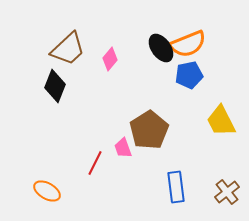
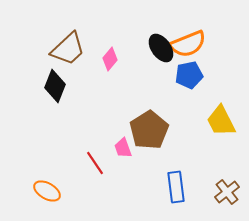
red line: rotated 60 degrees counterclockwise
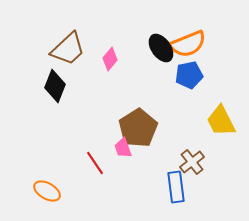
brown pentagon: moved 11 px left, 2 px up
brown cross: moved 35 px left, 30 px up
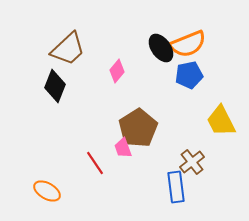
pink diamond: moved 7 px right, 12 px down
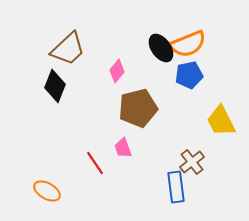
brown pentagon: moved 20 px up; rotated 18 degrees clockwise
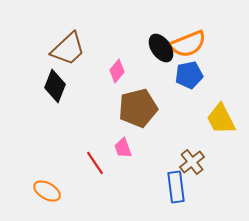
yellow trapezoid: moved 2 px up
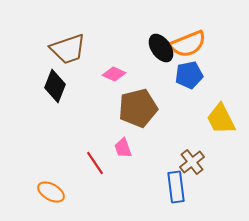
brown trapezoid: rotated 24 degrees clockwise
pink diamond: moved 3 px left, 3 px down; rotated 75 degrees clockwise
orange ellipse: moved 4 px right, 1 px down
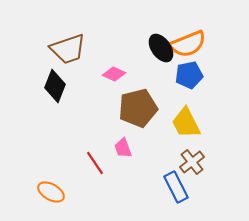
yellow trapezoid: moved 35 px left, 4 px down
blue rectangle: rotated 20 degrees counterclockwise
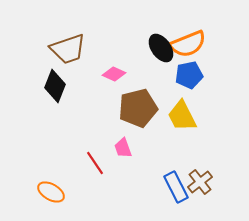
yellow trapezoid: moved 4 px left, 7 px up
brown cross: moved 8 px right, 20 px down
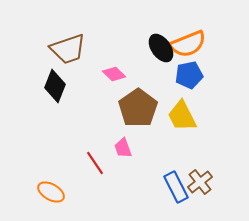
pink diamond: rotated 20 degrees clockwise
brown pentagon: rotated 21 degrees counterclockwise
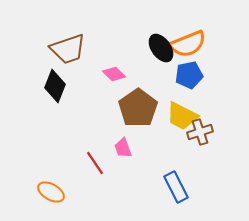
yellow trapezoid: rotated 36 degrees counterclockwise
brown cross: moved 50 px up; rotated 20 degrees clockwise
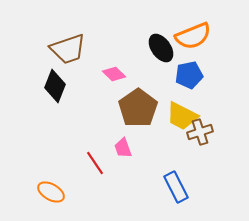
orange semicircle: moved 5 px right, 8 px up
